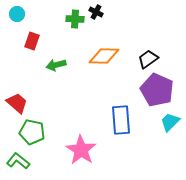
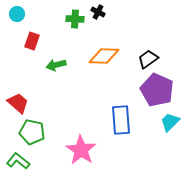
black cross: moved 2 px right
red trapezoid: moved 1 px right
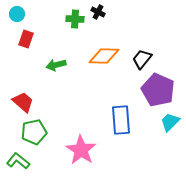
red rectangle: moved 6 px left, 2 px up
black trapezoid: moved 6 px left; rotated 15 degrees counterclockwise
purple pentagon: moved 1 px right
red trapezoid: moved 5 px right, 1 px up
green pentagon: moved 2 px right; rotated 25 degrees counterclockwise
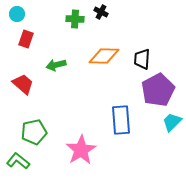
black cross: moved 3 px right
black trapezoid: rotated 35 degrees counterclockwise
purple pentagon: rotated 20 degrees clockwise
red trapezoid: moved 18 px up
cyan trapezoid: moved 2 px right
pink star: rotated 8 degrees clockwise
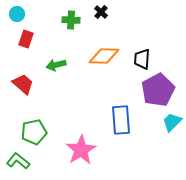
black cross: rotated 16 degrees clockwise
green cross: moved 4 px left, 1 px down
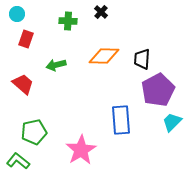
green cross: moved 3 px left, 1 px down
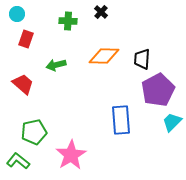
pink star: moved 10 px left, 5 px down
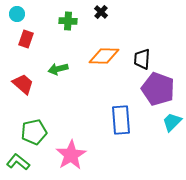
green arrow: moved 2 px right, 4 px down
purple pentagon: moved 1 px up; rotated 24 degrees counterclockwise
green L-shape: moved 1 px down
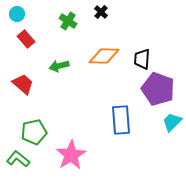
green cross: rotated 30 degrees clockwise
red rectangle: rotated 60 degrees counterclockwise
green arrow: moved 1 px right, 3 px up
green L-shape: moved 3 px up
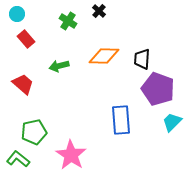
black cross: moved 2 px left, 1 px up
pink star: rotated 8 degrees counterclockwise
